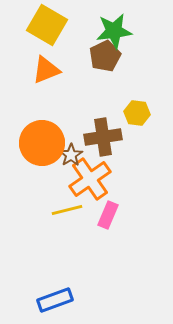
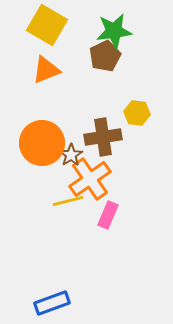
yellow line: moved 1 px right, 9 px up
blue rectangle: moved 3 px left, 3 px down
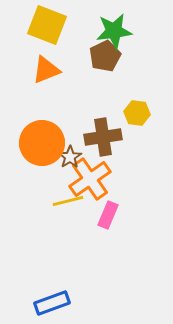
yellow square: rotated 9 degrees counterclockwise
brown star: moved 1 px left, 2 px down
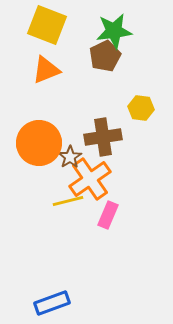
yellow hexagon: moved 4 px right, 5 px up
orange circle: moved 3 px left
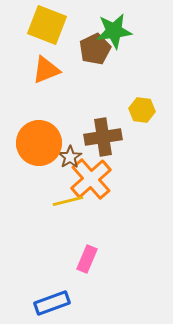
brown pentagon: moved 10 px left, 7 px up
yellow hexagon: moved 1 px right, 2 px down
orange cross: moved 1 px right; rotated 6 degrees counterclockwise
pink rectangle: moved 21 px left, 44 px down
